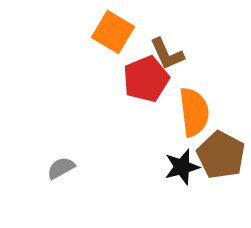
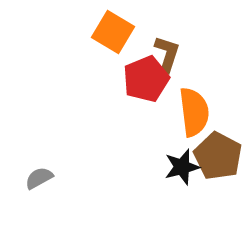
brown L-shape: rotated 138 degrees counterclockwise
brown pentagon: moved 3 px left, 1 px down
gray semicircle: moved 22 px left, 10 px down
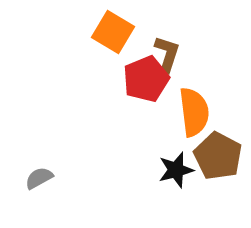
black star: moved 6 px left, 3 px down
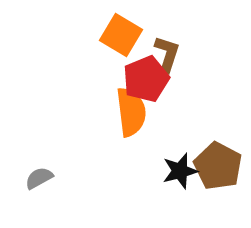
orange square: moved 8 px right, 3 px down
orange semicircle: moved 63 px left
brown pentagon: moved 10 px down
black star: moved 4 px right, 1 px down
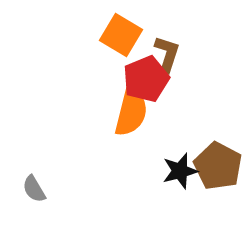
orange semicircle: rotated 21 degrees clockwise
gray semicircle: moved 5 px left, 11 px down; rotated 92 degrees counterclockwise
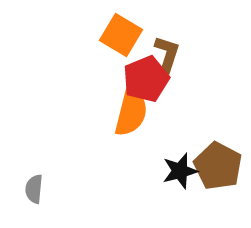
gray semicircle: rotated 36 degrees clockwise
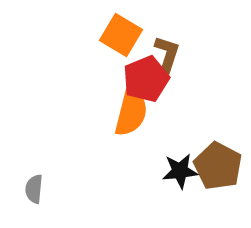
black star: rotated 9 degrees clockwise
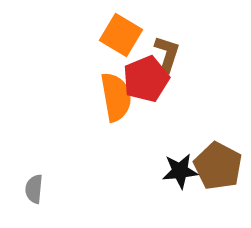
orange semicircle: moved 15 px left, 15 px up; rotated 24 degrees counterclockwise
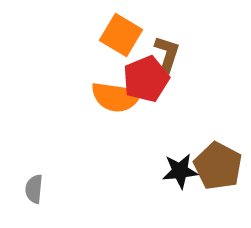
orange semicircle: rotated 108 degrees clockwise
